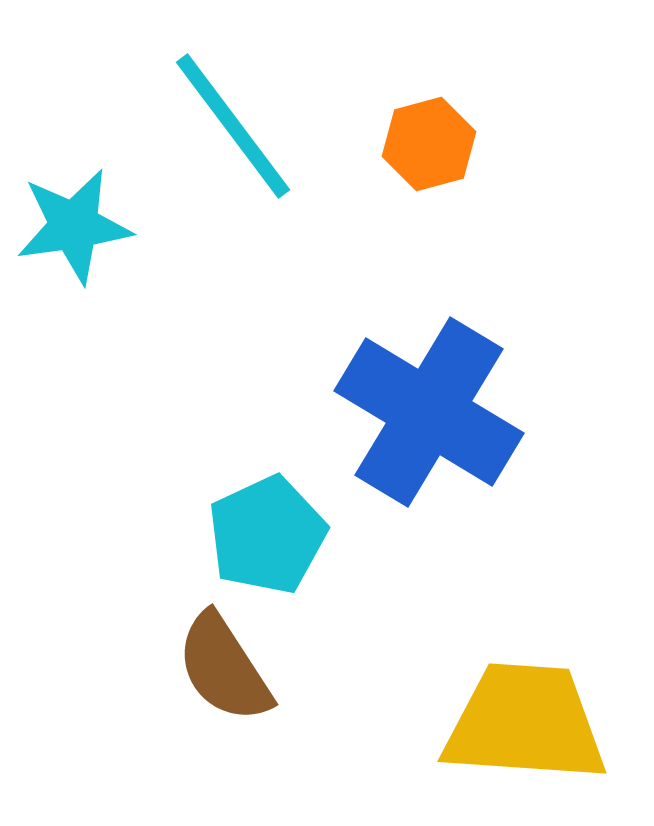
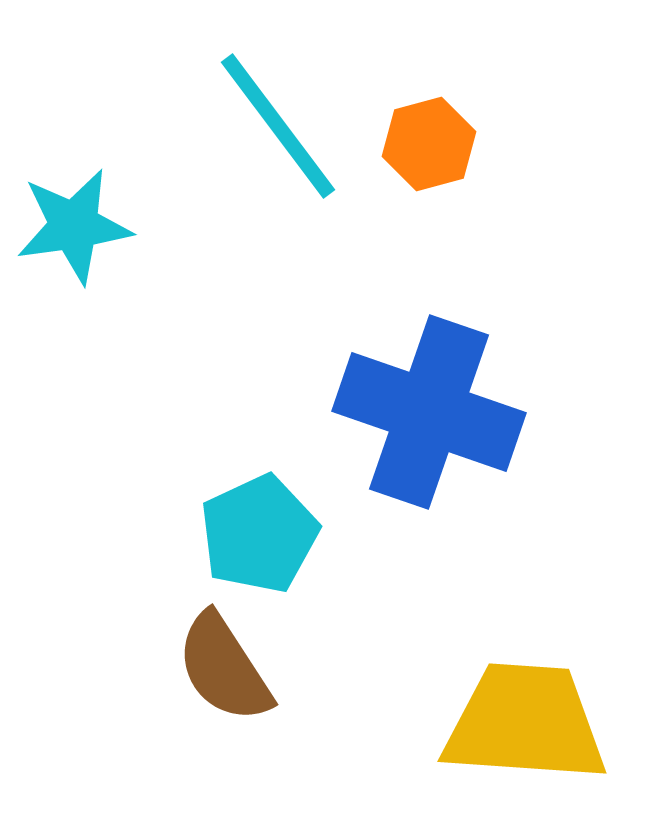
cyan line: moved 45 px right
blue cross: rotated 12 degrees counterclockwise
cyan pentagon: moved 8 px left, 1 px up
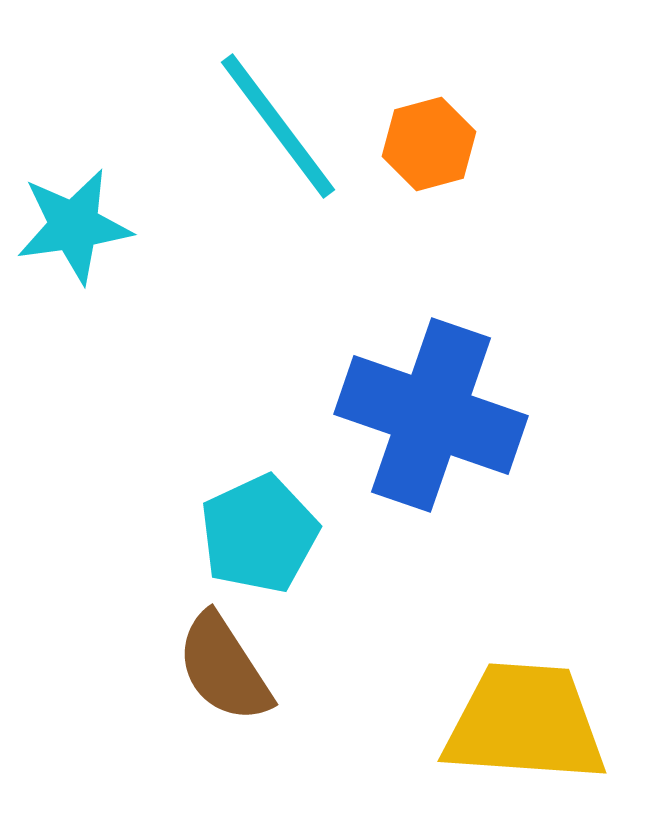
blue cross: moved 2 px right, 3 px down
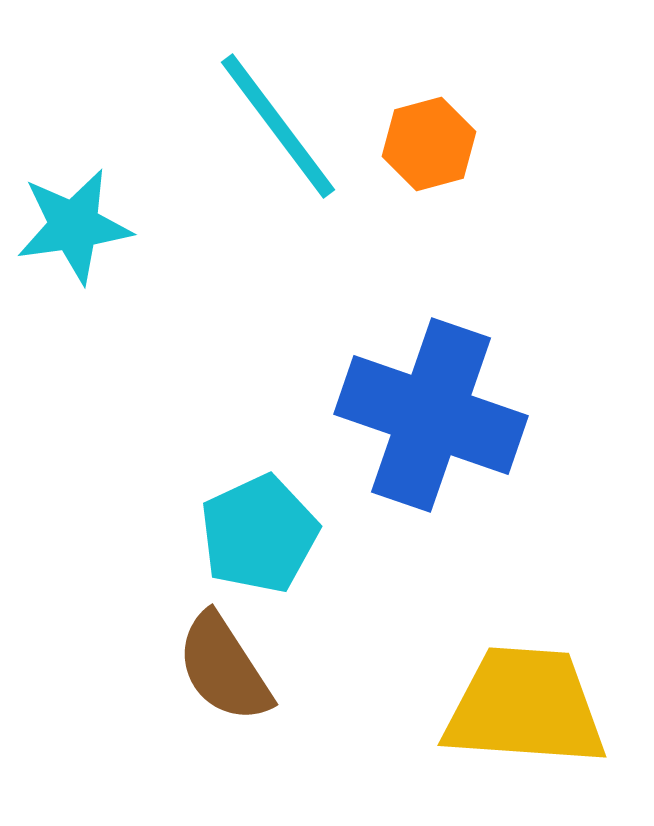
yellow trapezoid: moved 16 px up
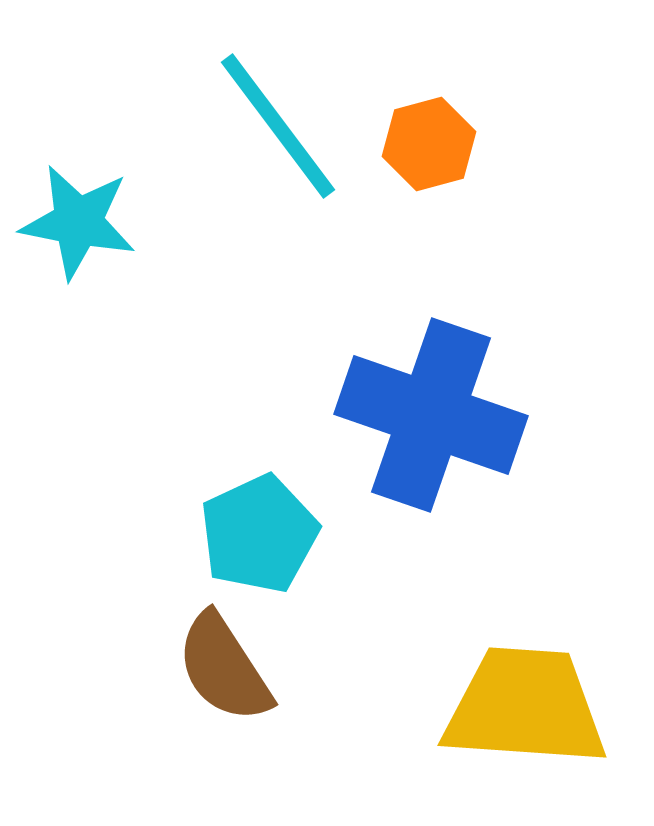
cyan star: moved 4 px right, 4 px up; rotated 19 degrees clockwise
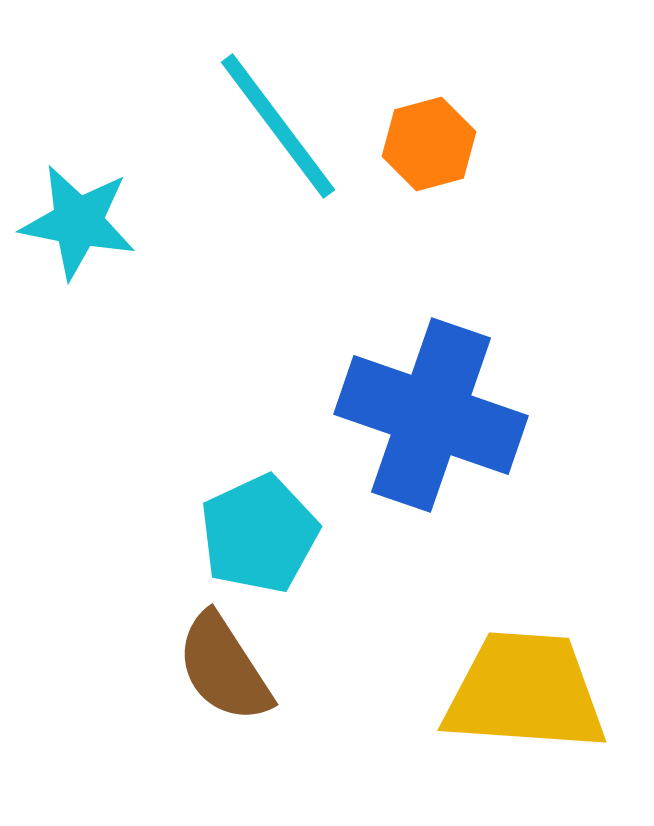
yellow trapezoid: moved 15 px up
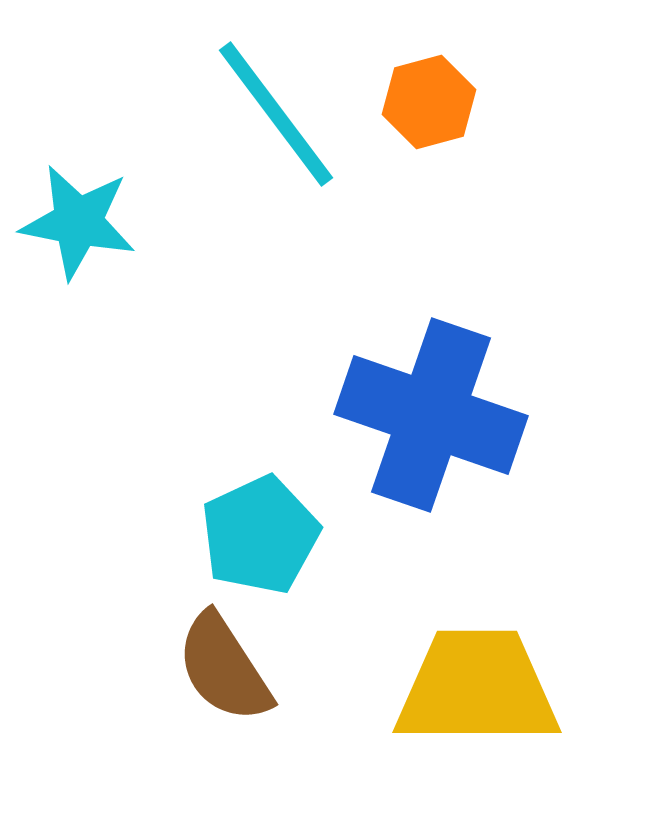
cyan line: moved 2 px left, 12 px up
orange hexagon: moved 42 px up
cyan pentagon: moved 1 px right, 1 px down
yellow trapezoid: moved 48 px left, 4 px up; rotated 4 degrees counterclockwise
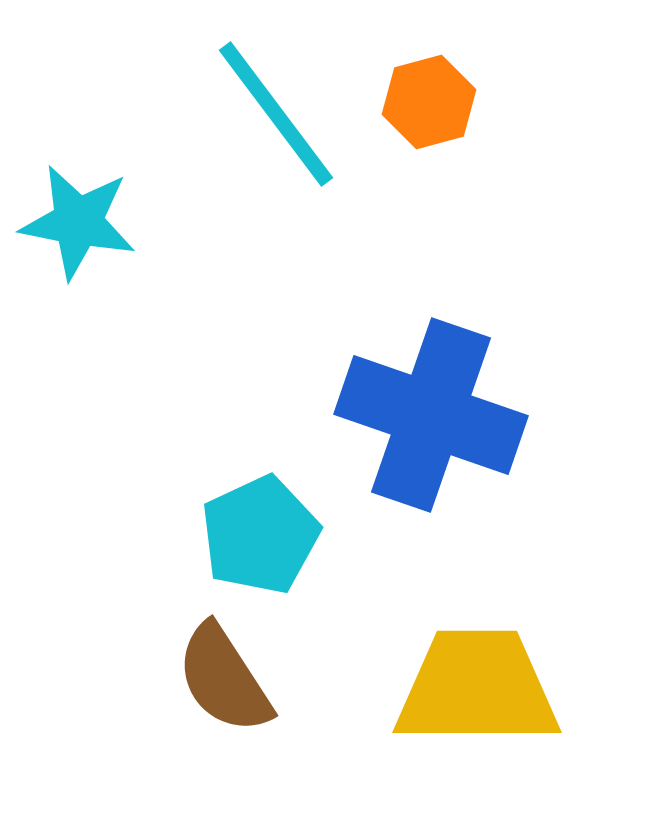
brown semicircle: moved 11 px down
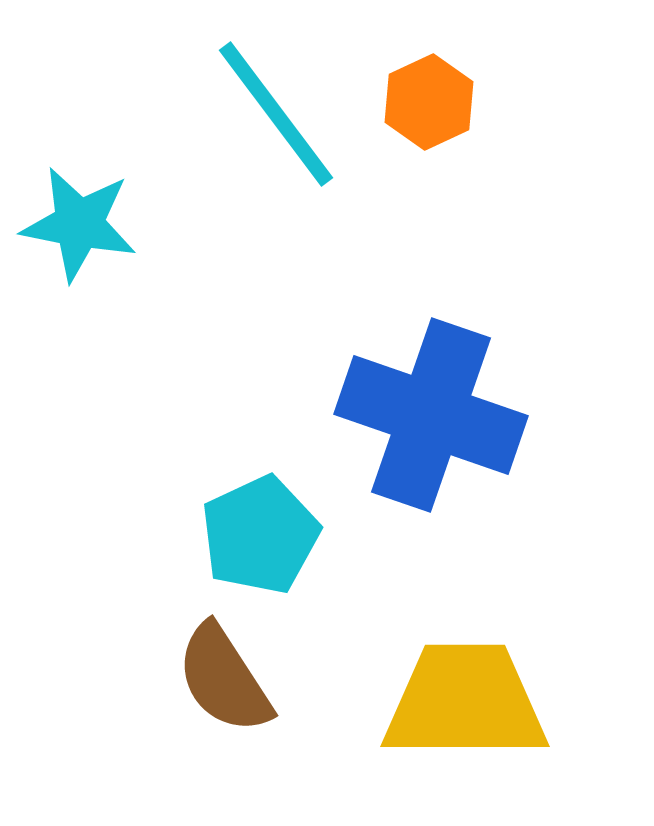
orange hexagon: rotated 10 degrees counterclockwise
cyan star: moved 1 px right, 2 px down
yellow trapezoid: moved 12 px left, 14 px down
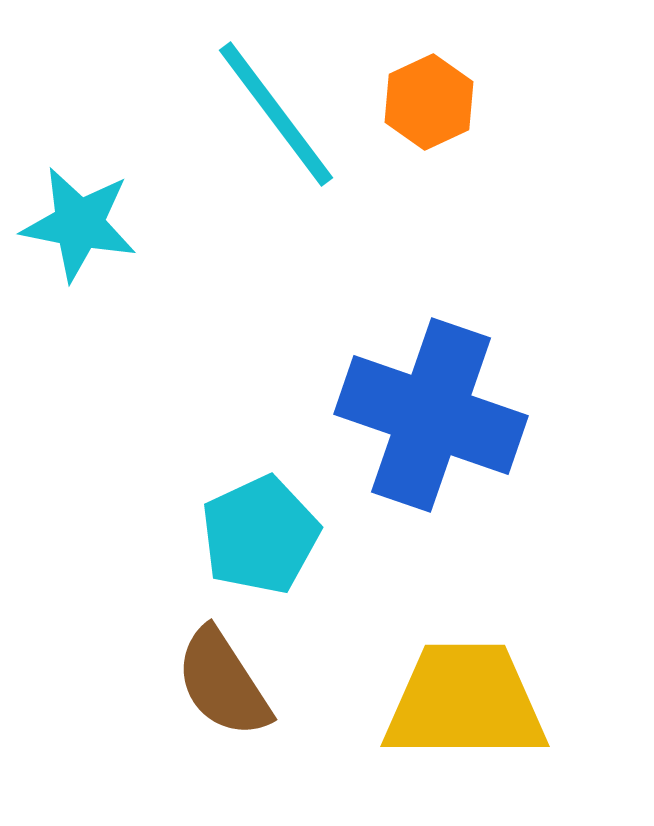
brown semicircle: moved 1 px left, 4 px down
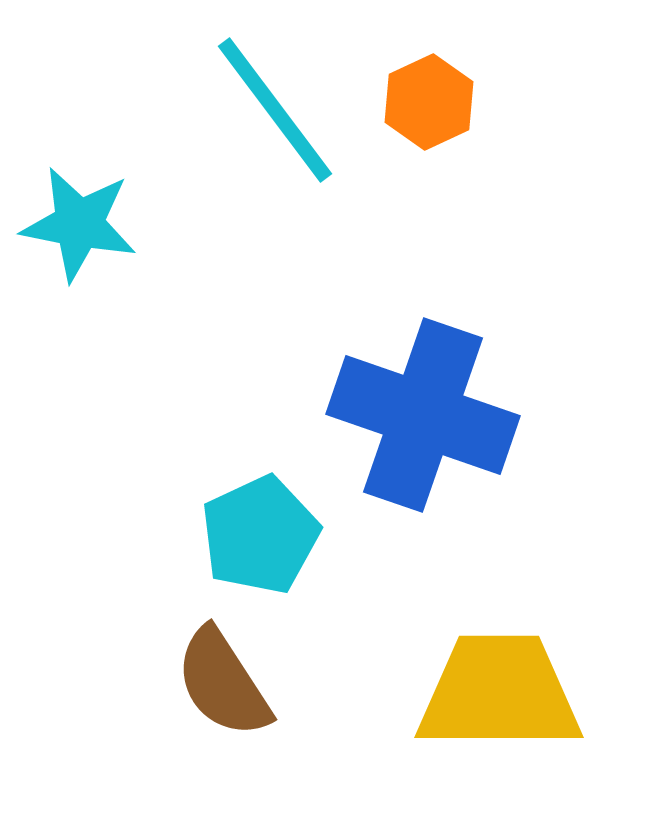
cyan line: moved 1 px left, 4 px up
blue cross: moved 8 px left
yellow trapezoid: moved 34 px right, 9 px up
